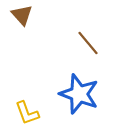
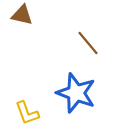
brown triangle: rotated 35 degrees counterclockwise
blue star: moved 3 px left, 1 px up
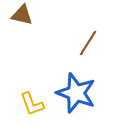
brown line: rotated 72 degrees clockwise
yellow L-shape: moved 5 px right, 9 px up
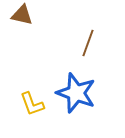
brown line: rotated 12 degrees counterclockwise
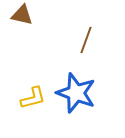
brown line: moved 2 px left, 3 px up
yellow L-shape: moved 1 px right, 6 px up; rotated 84 degrees counterclockwise
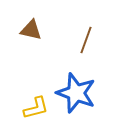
brown triangle: moved 9 px right, 15 px down
yellow L-shape: moved 3 px right, 10 px down
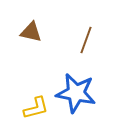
brown triangle: moved 2 px down
blue star: rotated 9 degrees counterclockwise
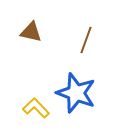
blue star: rotated 9 degrees clockwise
yellow L-shape: rotated 120 degrees counterclockwise
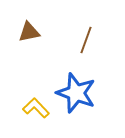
brown triangle: moved 2 px left; rotated 25 degrees counterclockwise
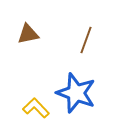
brown triangle: moved 1 px left, 2 px down
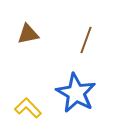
blue star: rotated 9 degrees clockwise
yellow L-shape: moved 8 px left
